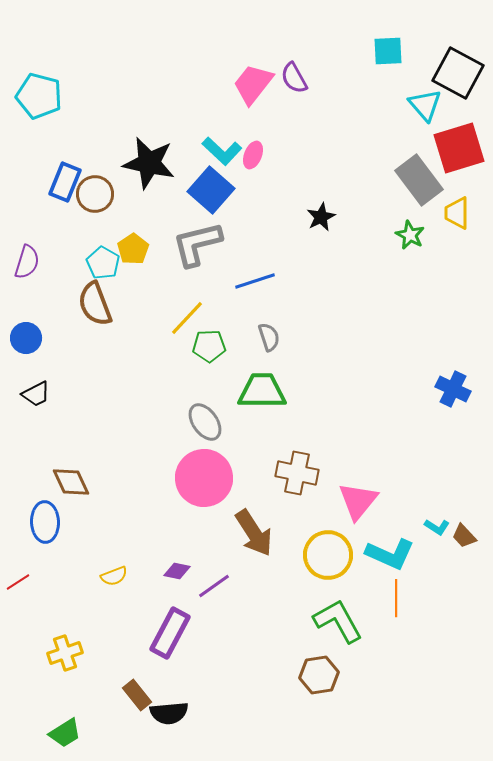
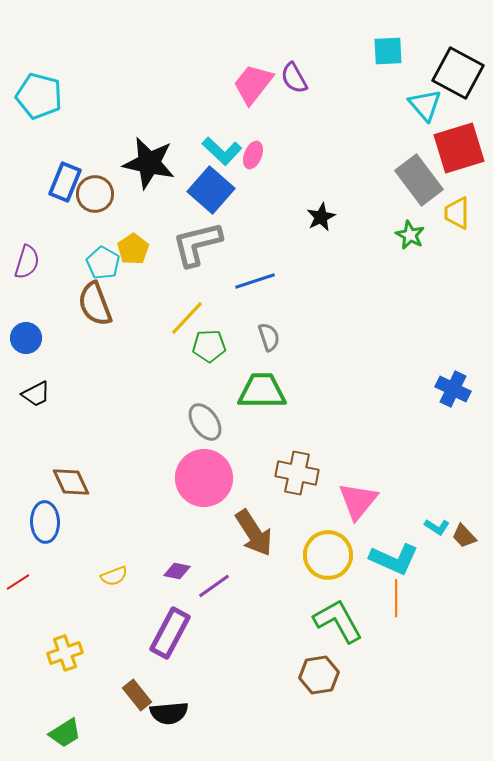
cyan L-shape at (390, 554): moved 4 px right, 5 px down
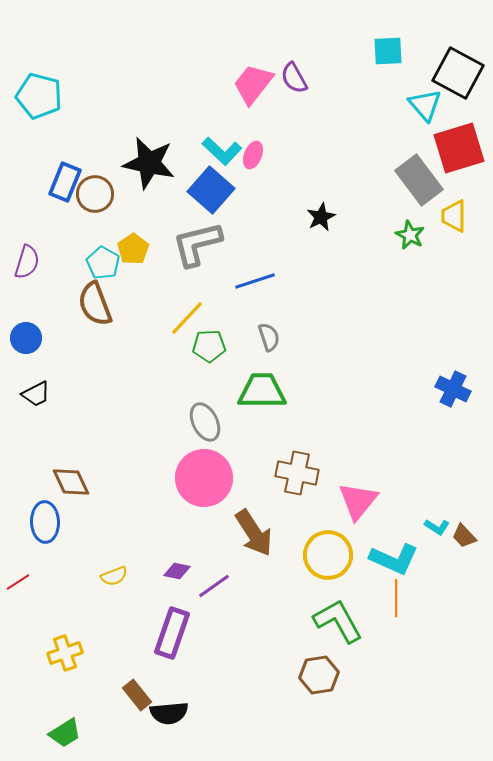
yellow trapezoid at (457, 213): moved 3 px left, 3 px down
gray ellipse at (205, 422): rotated 9 degrees clockwise
purple rectangle at (170, 633): moved 2 px right; rotated 9 degrees counterclockwise
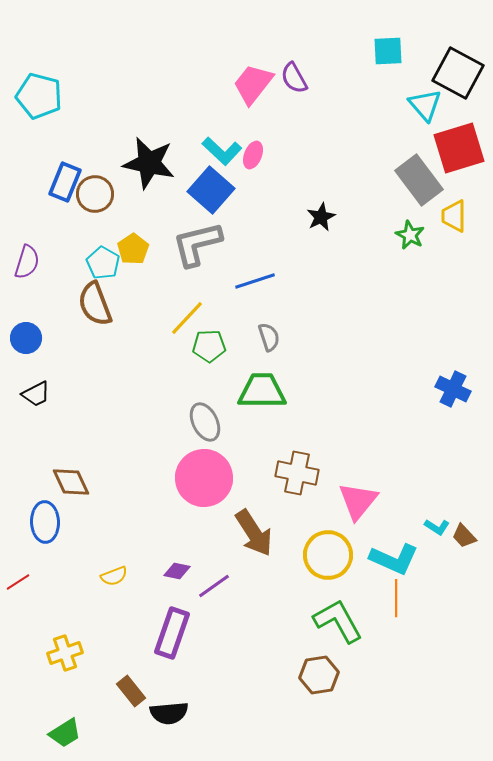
brown rectangle at (137, 695): moved 6 px left, 4 px up
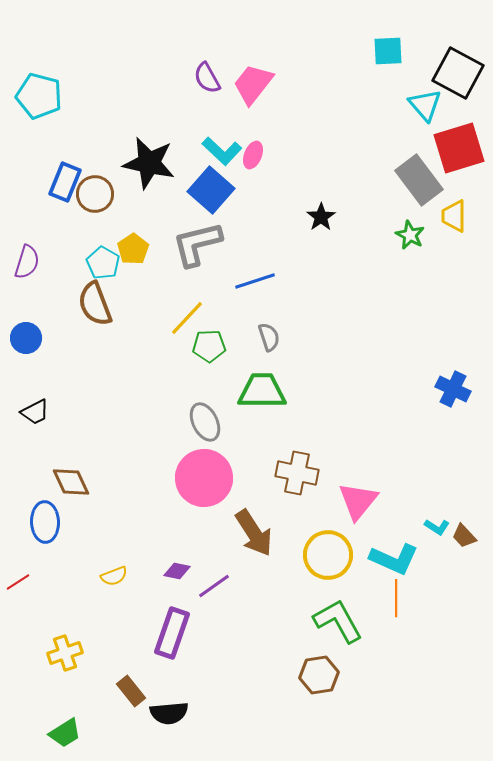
purple semicircle at (294, 78): moved 87 px left
black star at (321, 217): rotated 8 degrees counterclockwise
black trapezoid at (36, 394): moved 1 px left, 18 px down
